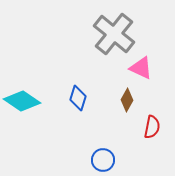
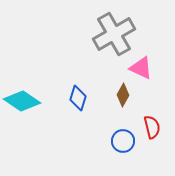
gray cross: rotated 21 degrees clockwise
brown diamond: moved 4 px left, 5 px up
red semicircle: rotated 25 degrees counterclockwise
blue circle: moved 20 px right, 19 px up
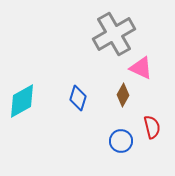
cyan diamond: rotated 63 degrees counterclockwise
blue circle: moved 2 px left
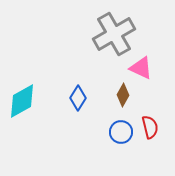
blue diamond: rotated 15 degrees clockwise
red semicircle: moved 2 px left
blue circle: moved 9 px up
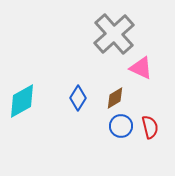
gray cross: rotated 12 degrees counterclockwise
brown diamond: moved 8 px left, 3 px down; rotated 30 degrees clockwise
blue circle: moved 6 px up
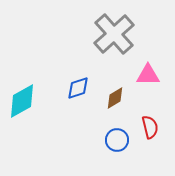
pink triangle: moved 7 px right, 7 px down; rotated 25 degrees counterclockwise
blue diamond: moved 10 px up; rotated 40 degrees clockwise
blue circle: moved 4 px left, 14 px down
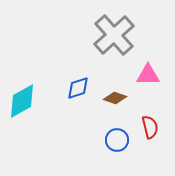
gray cross: moved 1 px down
brown diamond: rotated 50 degrees clockwise
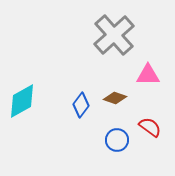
blue diamond: moved 3 px right, 17 px down; rotated 35 degrees counterclockwise
red semicircle: rotated 40 degrees counterclockwise
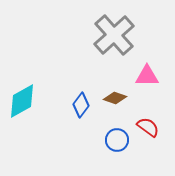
pink triangle: moved 1 px left, 1 px down
red semicircle: moved 2 px left
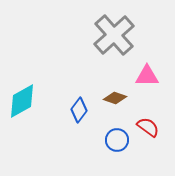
blue diamond: moved 2 px left, 5 px down
